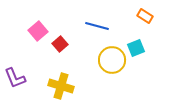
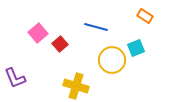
blue line: moved 1 px left, 1 px down
pink square: moved 2 px down
yellow cross: moved 15 px right
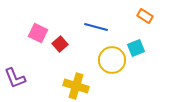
pink square: rotated 24 degrees counterclockwise
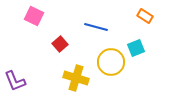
pink square: moved 4 px left, 17 px up
yellow circle: moved 1 px left, 2 px down
purple L-shape: moved 3 px down
yellow cross: moved 8 px up
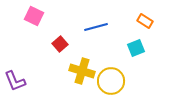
orange rectangle: moved 5 px down
blue line: rotated 30 degrees counterclockwise
yellow circle: moved 19 px down
yellow cross: moved 6 px right, 7 px up
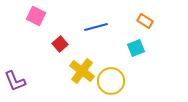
pink square: moved 2 px right
yellow cross: rotated 20 degrees clockwise
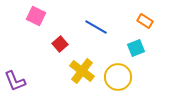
blue line: rotated 45 degrees clockwise
yellow circle: moved 7 px right, 4 px up
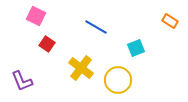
orange rectangle: moved 25 px right
red square: moved 13 px left; rotated 14 degrees counterclockwise
yellow cross: moved 1 px left, 3 px up
yellow circle: moved 3 px down
purple L-shape: moved 7 px right
